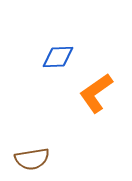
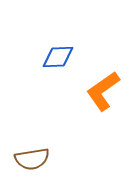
orange L-shape: moved 7 px right, 2 px up
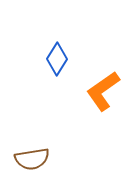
blue diamond: moved 1 px left, 2 px down; rotated 56 degrees counterclockwise
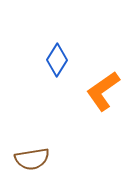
blue diamond: moved 1 px down
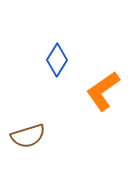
brown semicircle: moved 4 px left, 23 px up; rotated 8 degrees counterclockwise
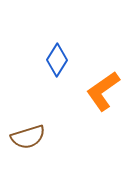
brown semicircle: moved 1 px down
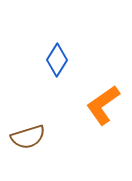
orange L-shape: moved 14 px down
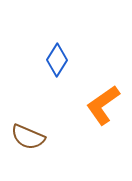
brown semicircle: rotated 40 degrees clockwise
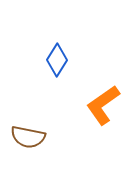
brown semicircle: rotated 12 degrees counterclockwise
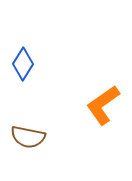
blue diamond: moved 34 px left, 4 px down
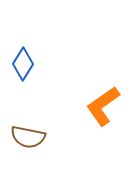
orange L-shape: moved 1 px down
